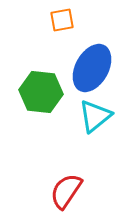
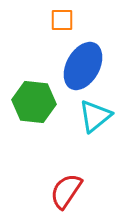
orange square: rotated 10 degrees clockwise
blue ellipse: moved 9 px left, 2 px up
green hexagon: moved 7 px left, 10 px down
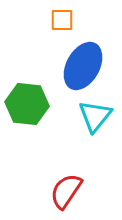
green hexagon: moved 7 px left, 2 px down
cyan triangle: rotated 12 degrees counterclockwise
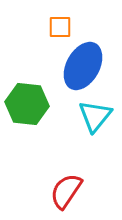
orange square: moved 2 px left, 7 px down
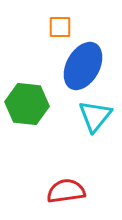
red semicircle: rotated 48 degrees clockwise
